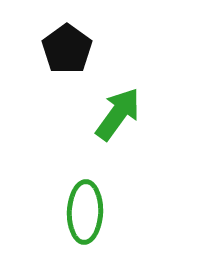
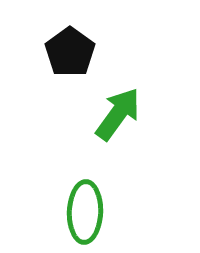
black pentagon: moved 3 px right, 3 px down
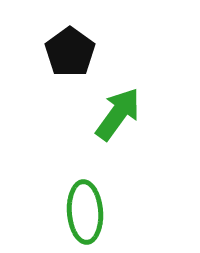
green ellipse: rotated 6 degrees counterclockwise
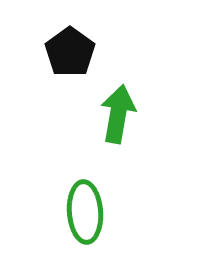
green arrow: rotated 26 degrees counterclockwise
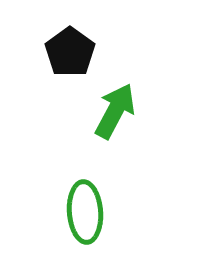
green arrow: moved 3 px left, 3 px up; rotated 18 degrees clockwise
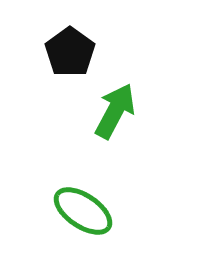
green ellipse: moved 2 px left, 1 px up; rotated 52 degrees counterclockwise
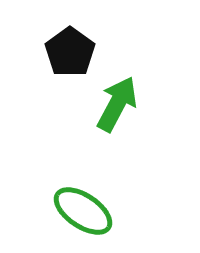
green arrow: moved 2 px right, 7 px up
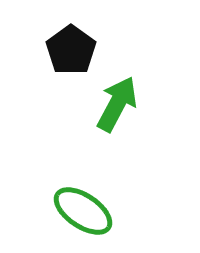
black pentagon: moved 1 px right, 2 px up
